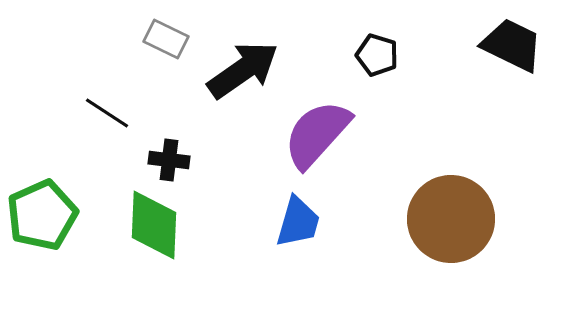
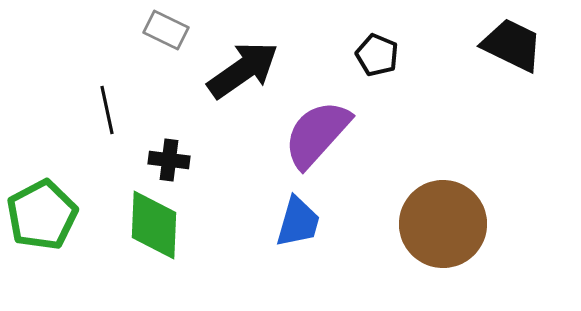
gray rectangle: moved 9 px up
black pentagon: rotated 6 degrees clockwise
black line: moved 3 px up; rotated 45 degrees clockwise
green pentagon: rotated 4 degrees counterclockwise
brown circle: moved 8 px left, 5 px down
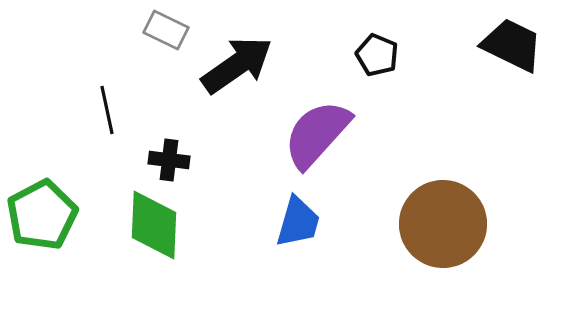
black arrow: moved 6 px left, 5 px up
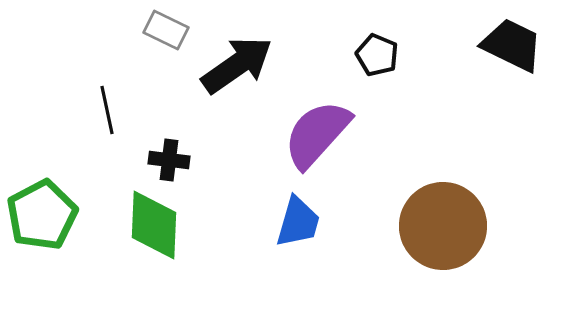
brown circle: moved 2 px down
